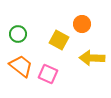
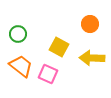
orange circle: moved 8 px right
yellow square: moved 7 px down
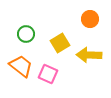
orange circle: moved 5 px up
green circle: moved 8 px right
yellow square: moved 1 px right, 4 px up; rotated 30 degrees clockwise
yellow arrow: moved 3 px left, 3 px up
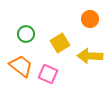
yellow arrow: moved 1 px right, 1 px down
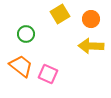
orange circle: moved 1 px right
yellow square: moved 29 px up
yellow arrow: moved 1 px right, 10 px up
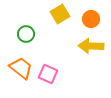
orange trapezoid: moved 2 px down
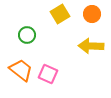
orange circle: moved 1 px right, 5 px up
green circle: moved 1 px right, 1 px down
orange trapezoid: moved 2 px down
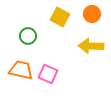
yellow square: moved 3 px down; rotated 30 degrees counterclockwise
green circle: moved 1 px right, 1 px down
orange trapezoid: rotated 25 degrees counterclockwise
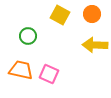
yellow square: moved 2 px up
yellow arrow: moved 4 px right, 1 px up
pink square: moved 1 px right
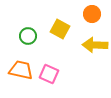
yellow square: moved 14 px down
